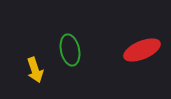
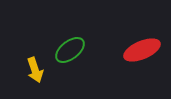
green ellipse: rotated 64 degrees clockwise
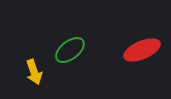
yellow arrow: moved 1 px left, 2 px down
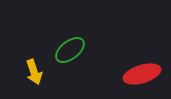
red ellipse: moved 24 px down; rotated 6 degrees clockwise
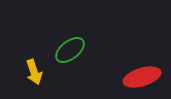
red ellipse: moved 3 px down
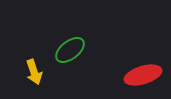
red ellipse: moved 1 px right, 2 px up
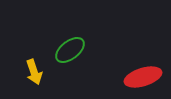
red ellipse: moved 2 px down
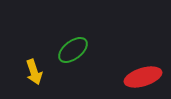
green ellipse: moved 3 px right
